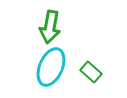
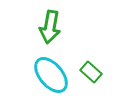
cyan ellipse: moved 8 px down; rotated 63 degrees counterclockwise
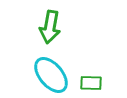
green rectangle: moved 11 px down; rotated 40 degrees counterclockwise
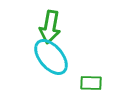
cyan ellipse: moved 18 px up
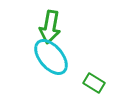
green rectangle: moved 3 px right; rotated 30 degrees clockwise
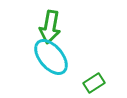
green rectangle: rotated 65 degrees counterclockwise
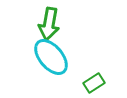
green arrow: moved 1 px left, 3 px up
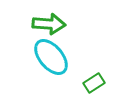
green arrow: rotated 96 degrees counterclockwise
